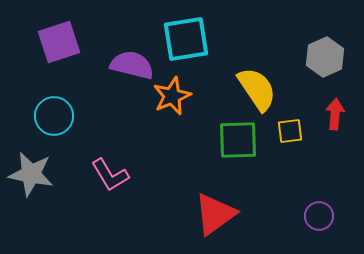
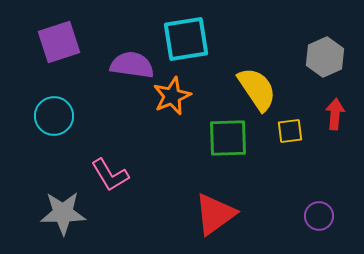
purple semicircle: rotated 6 degrees counterclockwise
green square: moved 10 px left, 2 px up
gray star: moved 32 px right, 39 px down; rotated 12 degrees counterclockwise
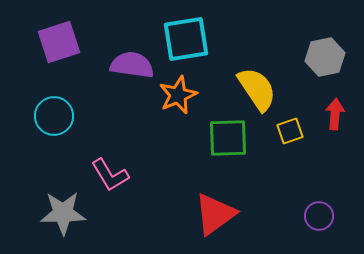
gray hexagon: rotated 12 degrees clockwise
orange star: moved 6 px right, 1 px up
yellow square: rotated 12 degrees counterclockwise
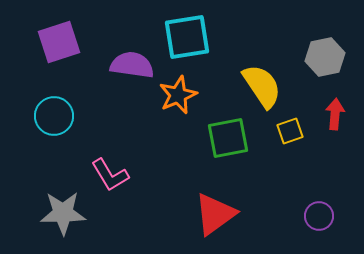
cyan square: moved 1 px right, 2 px up
yellow semicircle: moved 5 px right, 3 px up
green square: rotated 9 degrees counterclockwise
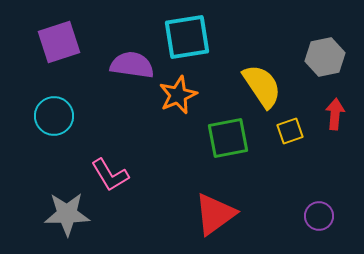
gray star: moved 4 px right, 1 px down
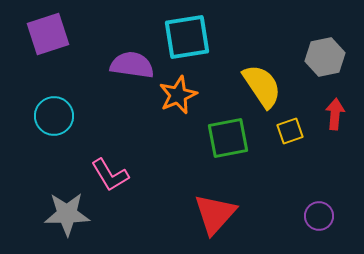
purple square: moved 11 px left, 8 px up
red triangle: rotated 12 degrees counterclockwise
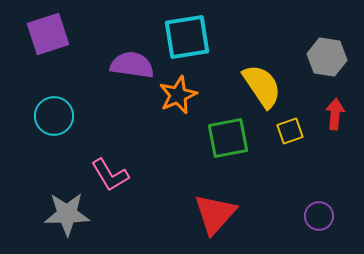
gray hexagon: moved 2 px right; rotated 21 degrees clockwise
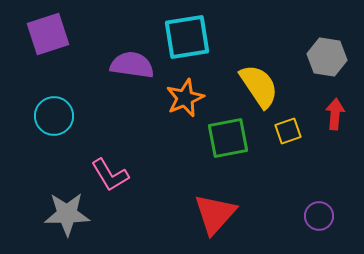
yellow semicircle: moved 3 px left
orange star: moved 7 px right, 3 px down
yellow square: moved 2 px left
